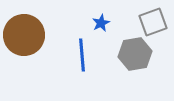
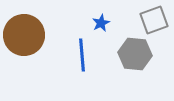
gray square: moved 1 px right, 2 px up
gray hexagon: rotated 16 degrees clockwise
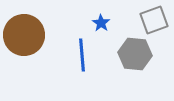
blue star: rotated 12 degrees counterclockwise
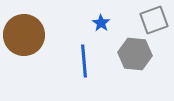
blue line: moved 2 px right, 6 px down
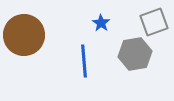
gray square: moved 2 px down
gray hexagon: rotated 16 degrees counterclockwise
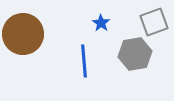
brown circle: moved 1 px left, 1 px up
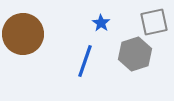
gray square: rotated 8 degrees clockwise
gray hexagon: rotated 8 degrees counterclockwise
blue line: moved 1 px right; rotated 24 degrees clockwise
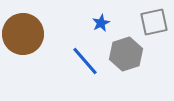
blue star: rotated 12 degrees clockwise
gray hexagon: moved 9 px left
blue line: rotated 60 degrees counterclockwise
